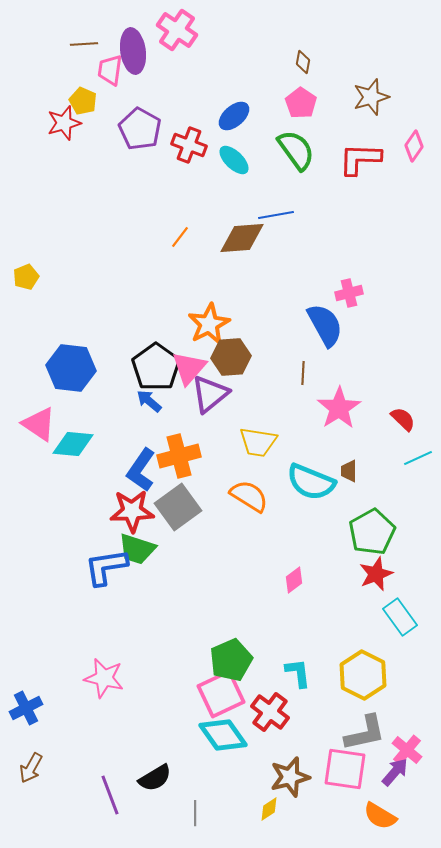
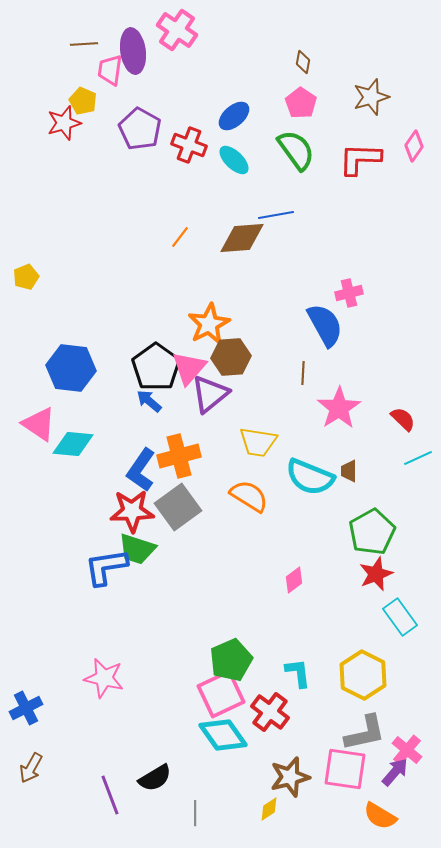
cyan semicircle at (311, 482): moved 1 px left, 5 px up
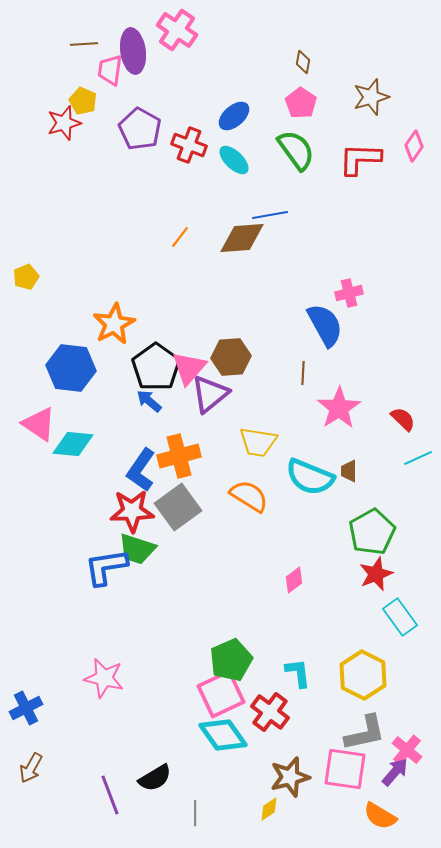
blue line at (276, 215): moved 6 px left
orange star at (209, 324): moved 95 px left
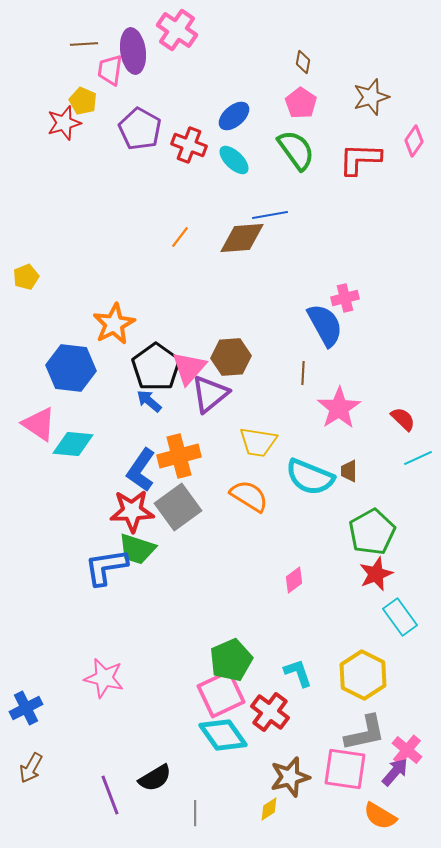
pink diamond at (414, 146): moved 5 px up
pink cross at (349, 293): moved 4 px left, 5 px down
cyan L-shape at (298, 673): rotated 12 degrees counterclockwise
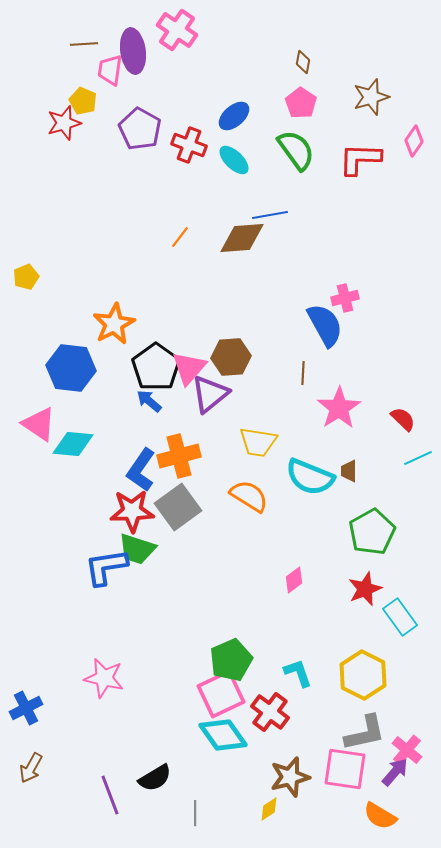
red star at (376, 574): moved 11 px left, 15 px down
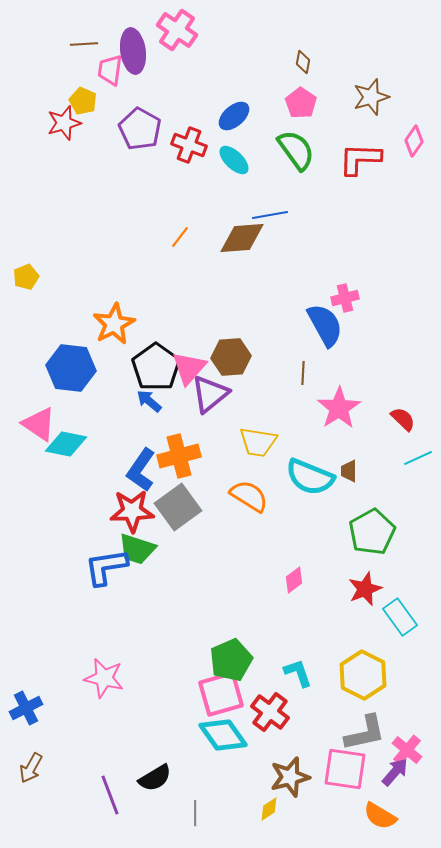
cyan diamond at (73, 444): moved 7 px left; rotated 6 degrees clockwise
pink square at (221, 694): rotated 9 degrees clockwise
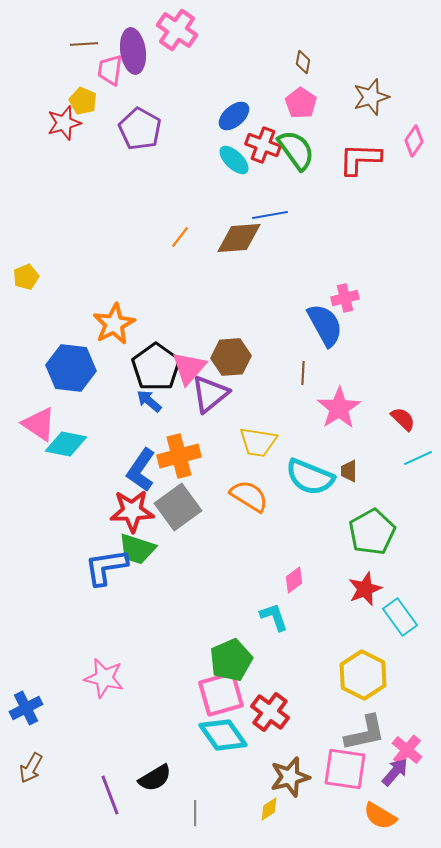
red cross at (189, 145): moved 74 px right
brown diamond at (242, 238): moved 3 px left
cyan L-shape at (298, 673): moved 24 px left, 56 px up
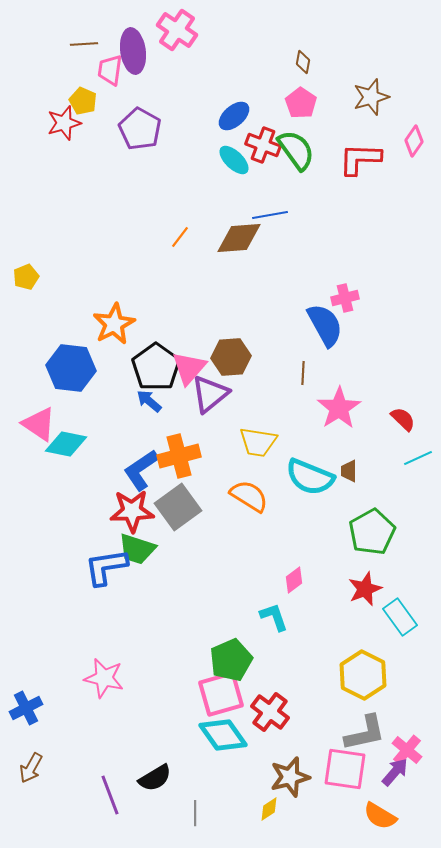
blue L-shape at (141, 470): rotated 21 degrees clockwise
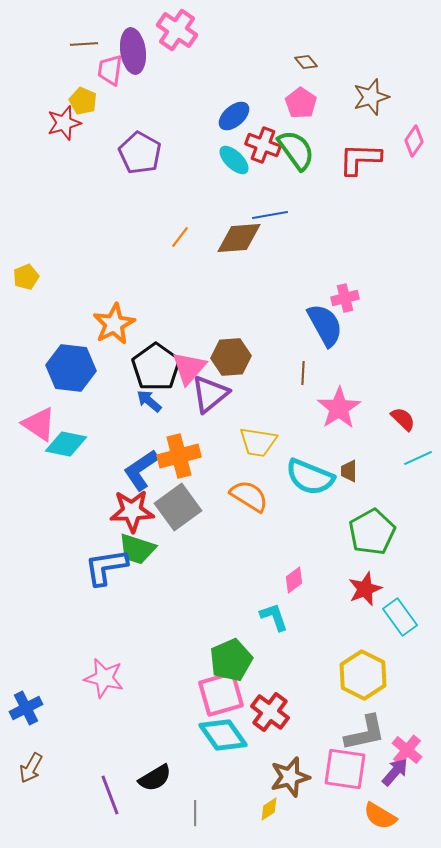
brown diamond at (303, 62): moved 3 px right; rotated 50 degrees counterclockwise
purple pentagon at (140, 129): moved 24 px down
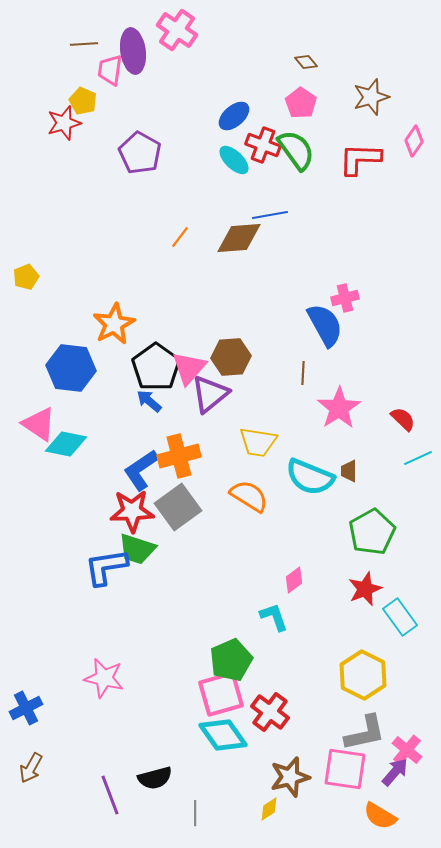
black semicircle at (155, 778): rotated 16 degrees clockwise
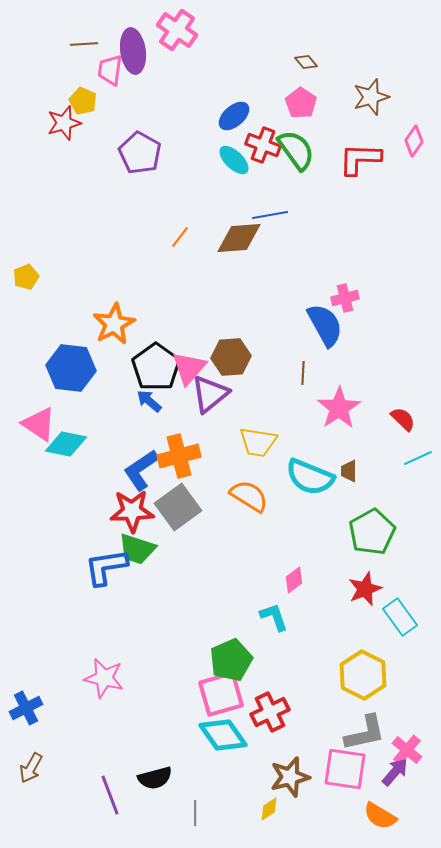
red cross at (270, 712): rotated 27 degrees clockwise
